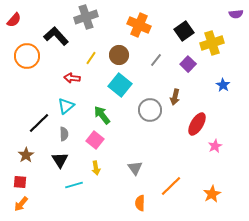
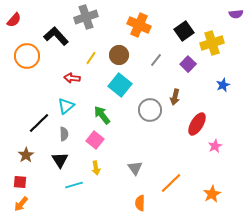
blue star: rotated 16 degrees clockwise
orange line: moved 3 px up
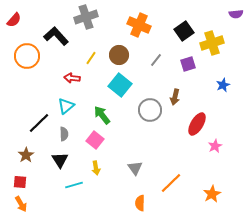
purple square: rotated 28 degrees clockwise
orange arrow: rotated 70 degrees counterclockwise
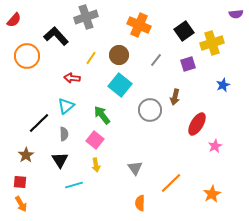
yellow arrow: moved 3 px up
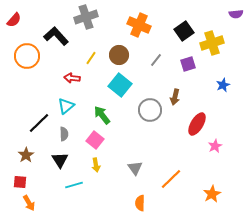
orange line: moved 4 px up
orange arrow: moved 8 px right, 1 px up
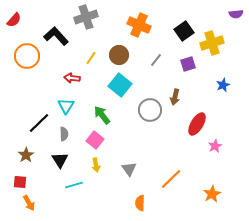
cyan triangle: rotated 18 degrees counterclockwise
gray triangle: moved 6 px left, 1 px down
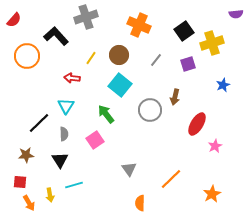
green arrow: moved 4 px right, 1 px up
pink square: rotated 18 degrees clockwise
brown star: rotated 28 degrees clockwise
yellow arrow: moved 46 px left, 30 px down
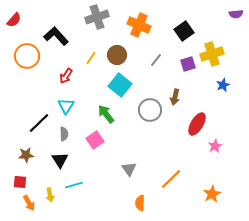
gray cross: moved 11 px right
yellow cross: moved 11 px down
brown circle: moved 2 px left
red arrow: moved 6 px left, 2 px up; rotated 63 degrees counterclockwise
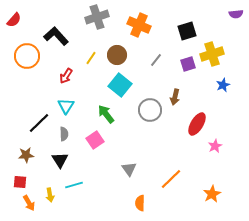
black square: moved 3 px right; rotated 18 degrees clockwise
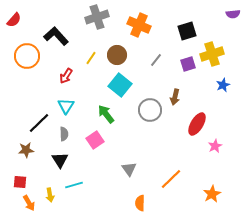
purple semicircle: moved 3 px left
brown star: moved 5 px up
